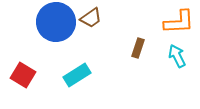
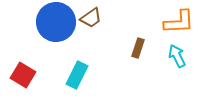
cyan rectangle: rotated 32 degrees counterclockwise
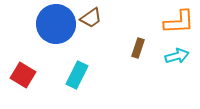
blue circle: moved 2 px down
cyan arrow: rotated 100 degrees clockwise
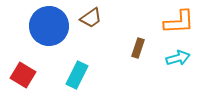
blue circle: moved 7 px left, 2 px down
cyan arrow: moved 1 px right, 2 px down
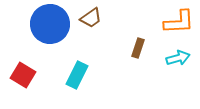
blue circle: moved 1 px right, 2 px up
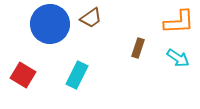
cyan arrow: rotated 50 degrees clockwise
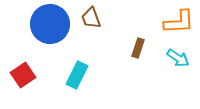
brown trapezoid: rotated 105 degrees clockwise
red square: rotated 25 degrees clockwise
